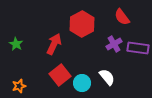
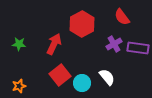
green star: moved 3 px right; rotated 24 degrees counterclockwise
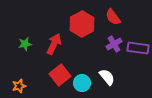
red semicircle: moved 9 px left
green star: moved 6 px right; rotated 16 degrees counterclockwise
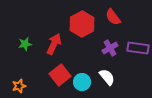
purple cross: moved 4 px left, 4 px down
cyan circle: moved 1 px up
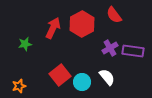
red semicircle: moved 1 px right, 2 px up
red arrow: moved 1 px left, 16 px up
purple rectangle: moved 5 px left, 3 px down
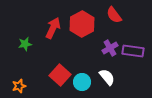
red square: rotated 10 degrees counterclockwise
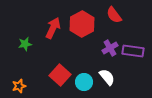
cyan circle: moved 2 px right
